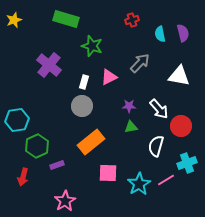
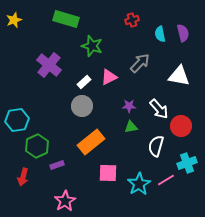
white rectangle: rotated 32 degrees clockwise
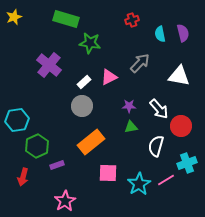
yellow star: moved 3 px up
green star: moved 2 px left, 3 px up; rotated 10 degrees counterclockwise
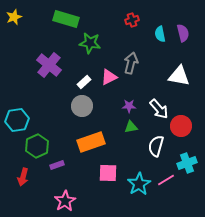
gray arrow: moved 9 px left; rotated 30 degrees counterclockwise
orange rectangle: rotated 20 degrees clockwise
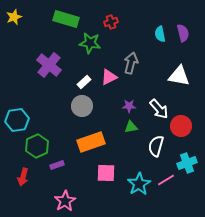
red cross: moved 21 px left, 2 px down
pink square: moved 2 px left
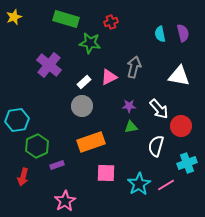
gray arrow: moved 3 px right, 4 px down
pink line: moved 5 px down
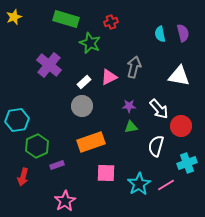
green star: rotated 15 degrees clockwise
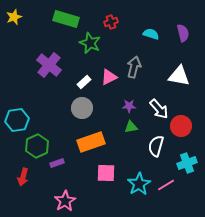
cyan semicircle: moved 9 px left; rotated 119 degrees clockwise
gray circle: moved 2 px down
purple rectangle: moved 2 px up
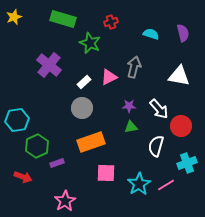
green rectangle: moved 3 px left
red arrow: rotated 84 degrees counterclockwise
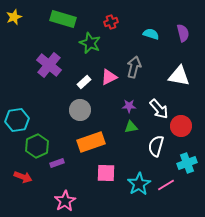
gray circle: moved 2 px left, 2 px down
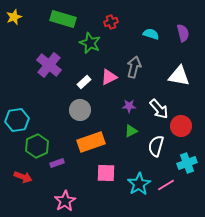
green triangle: moved 4 px down; rotated 16 degrees counterclockwise
